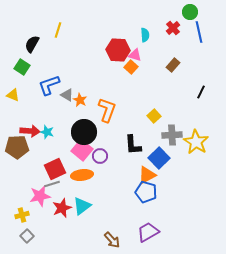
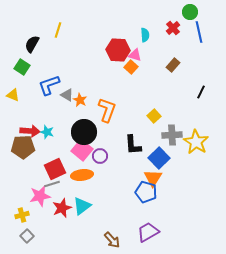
brown pentagon: moved 6 px right
orange triangle: moved 6 px right, 3 px down; rotated 30 degrees counterclockwise
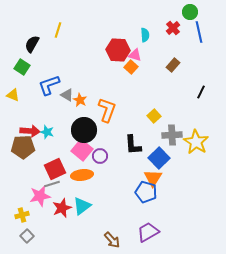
black circle: moved 2 px up
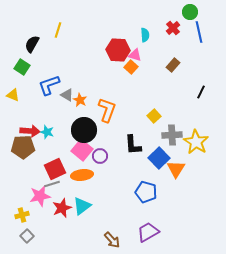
orange triangle: moved 23 px right, 9 px up
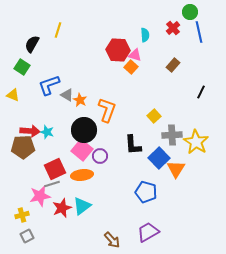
gray square: rotated 16 degrees clockwise
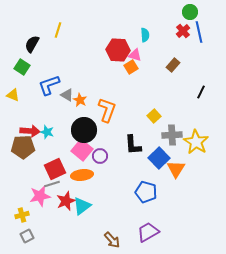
red cross: moved 10 px right, 3 px down
orange square: rotated 16 degrees clockwise
red star: moved 4 px right, 7 px up
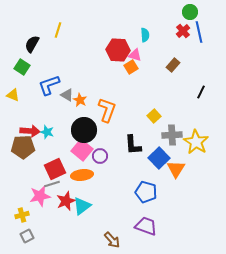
purple trapezoid: moved 2 px left, 6 px up; rotated 50 degrees clockwise
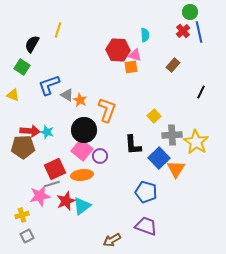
orange square: rotated 24 degrees clockwise
brown arrow: rotated 102 degrees clockwise
